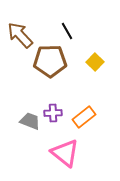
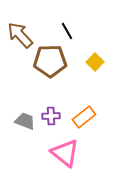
purple cross: moved 2 px left, 3 px down
gray trapezoid: moved 5 px left
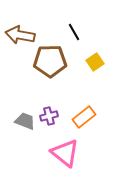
black line: moved 7 px right, 1 px down
brown arrow: rotated 36 degrees counterclockwise
yellow square: rotated 12 degrees clockwise
purple cross: moved 2 px left; rotated 12 degrees counterclockwise
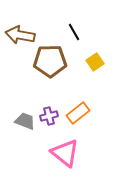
orange rectangle: moved 6 px left, 4 px up
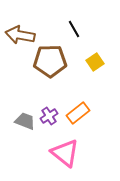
black line: moved 3 px up
purple cross: rotated 18 degrees counterclockwise
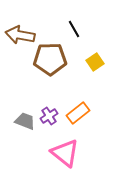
brown pentagon: moved 2 px up
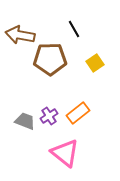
yellow square: moved 1 px down
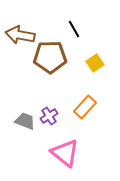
brown pentagon: moved 2 px up
orange rectangle: moved 7 px right, 6 px up; rotated 10 degrees counterclockwise
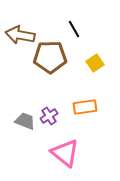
orange rectangle: rotated 40 degrees clockwise
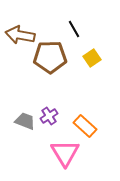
yellow square: moved 3 px left, 5 px up
orange rectangle: moved 19 px down; rotated 50 degrees clockwise
pink triangle: rotated 20 degrees clockwise
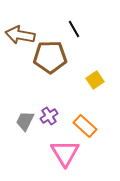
yellow square: moved 3 px right, 22 px down
gray trapezoid: rotated 85 degrees counterclockwise
